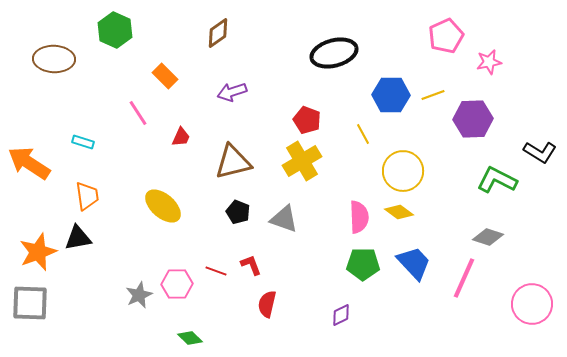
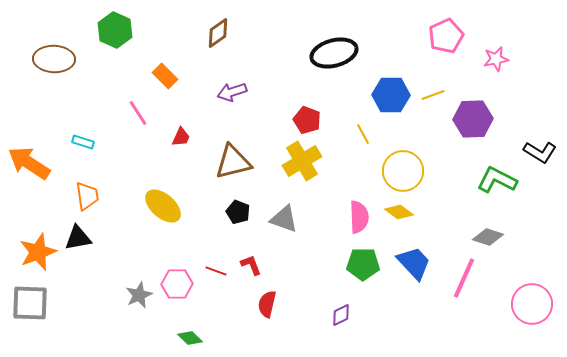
pink star at (489, 62): moved 7 px right, 3 px up
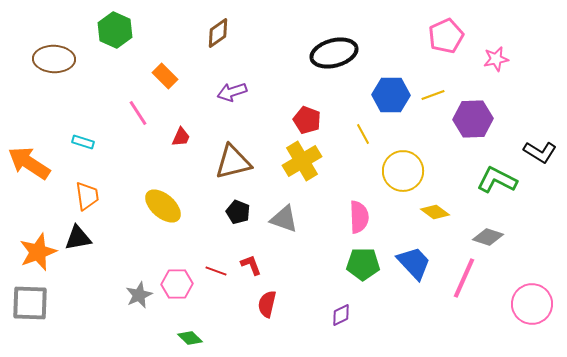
yellow diamond at (399, 212): moved 36 px right
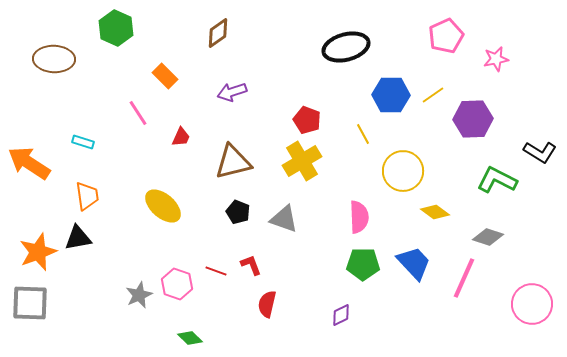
green hexagon at (115, 30): moved 1 px right, 2 px up
black ellipse at (334, 53): moved 12 px right, 6 px up
yellow line at (433, 95): rotated 15 degrees counterclockwise
pink hexagon at (177, 284): rotated 20 degrees clockwise
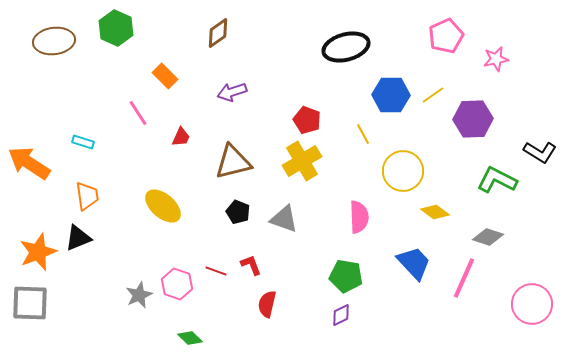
brown ellipse at (54, 59): moved 18 px up; rotated 9 degrees counterclockwise
black triangle at (78, 238): rotated 12 degrees counterclockwise
green pentagon at (363, 264): moved 17 px left, 12 px down; rotated 8 degrees clockwise
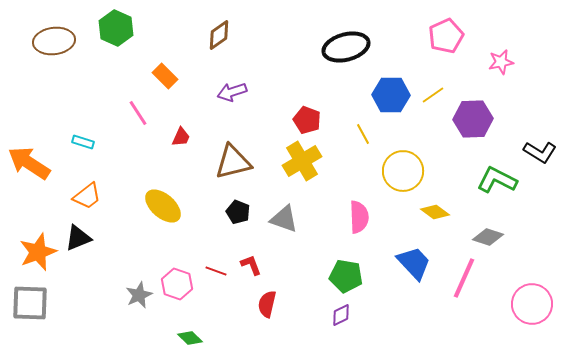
brown diamond at (218, 33): moved 1 px right, 2 px down
pink star at (496, 59): moved 5 px right, 3 px down
orange trapezoid at (87, 196): rotated 60 degrees clockwise
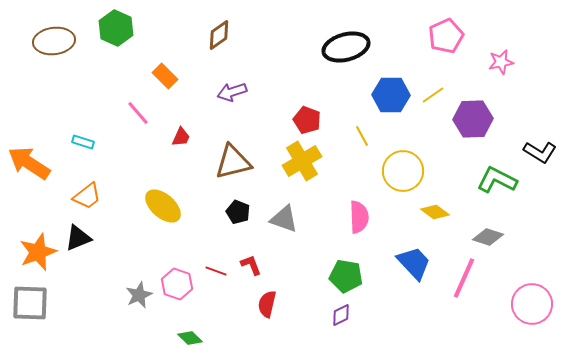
pink line at (138, 113): rotated 8 degrees counterclockwise
yellow line at (363, 134): moved 1 px left, 2 px down
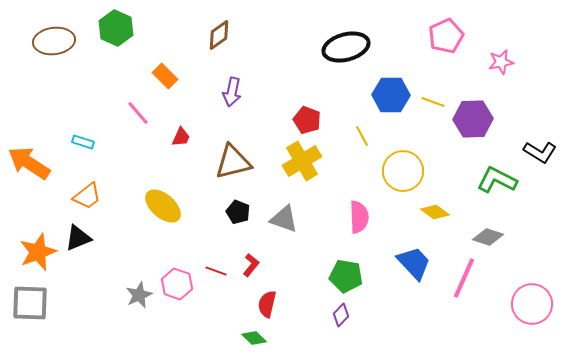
purple arrow at (232, 92): rotated 60 degrees counterclockwise
yellow line at (433, 95): moved 7 px down; rotated 55 degrees clockwise
red L-shape at (251, 265): rotated 60 degrees clockwise
purple diamond at (341, 315): rotated 20 degrees counterclockwise
green diamond at (190, 338): moved 64 px right
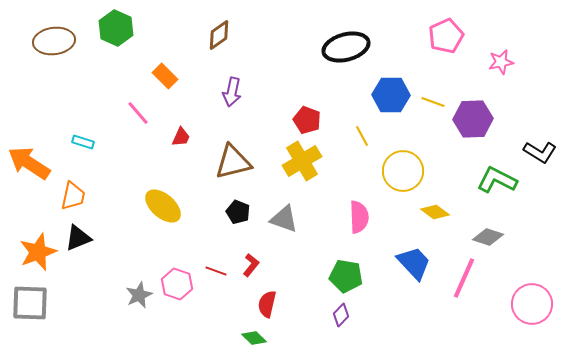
orange trapezoid at (87, 196): moved 14 px left; rotated 40 degrees counterclockwise
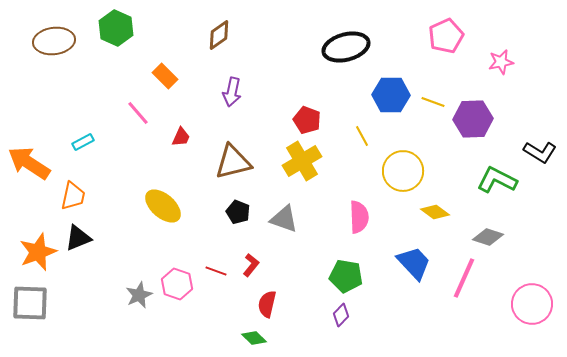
cyan rectangle at (83, 142): rotated 45 degrees counterclockwise
